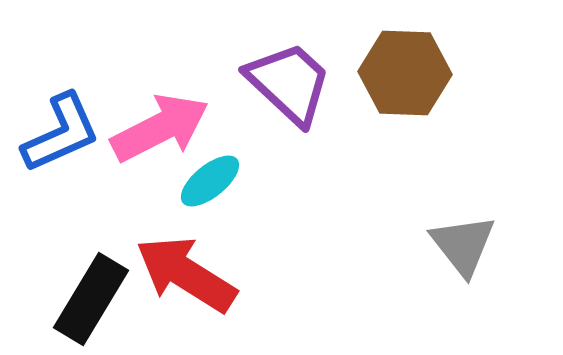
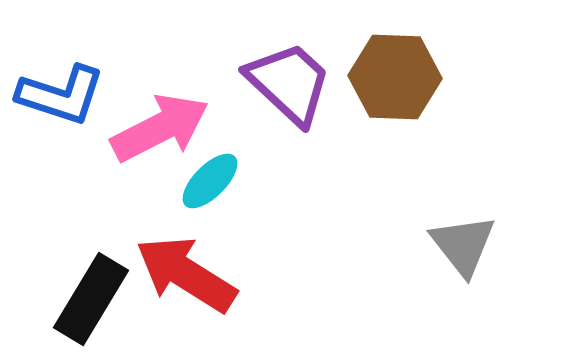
brown hexagon: moved 10 px left, 4 px down
blue L-shape: moved 38 px up; rotated 42 degrees clockwise
cyan ellipse: rotated 6 degrees counterclockwise
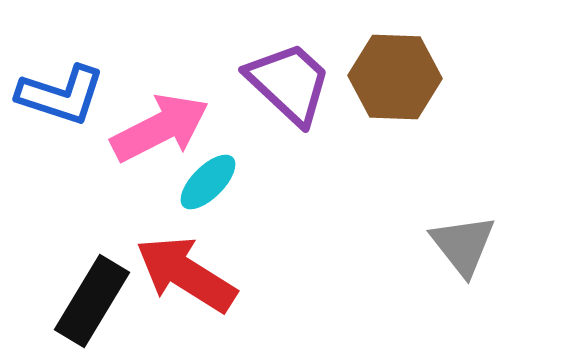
cyan ellipse: moved 2 px left, 1 px down
black rectangle: moved 1 px right, 2 px down
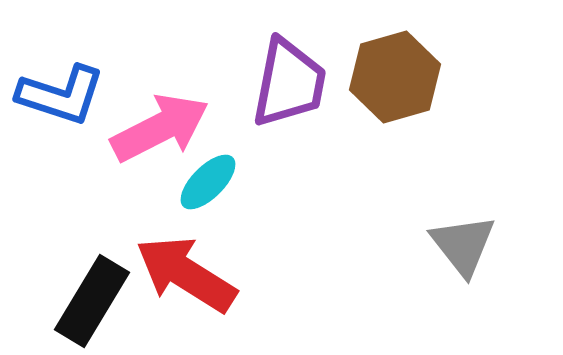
brown hexagon: rotated 18 degrees counterclockwise
purple trapezoid: rotated 58 degrees clockwise
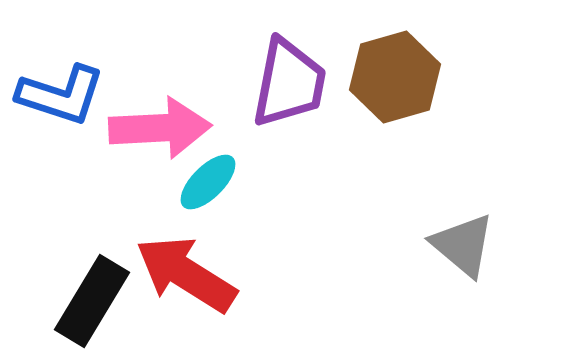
pink arrow: rotated 24 degrees clockwise
gray triangle: rotated 12 degrees counterclockwise
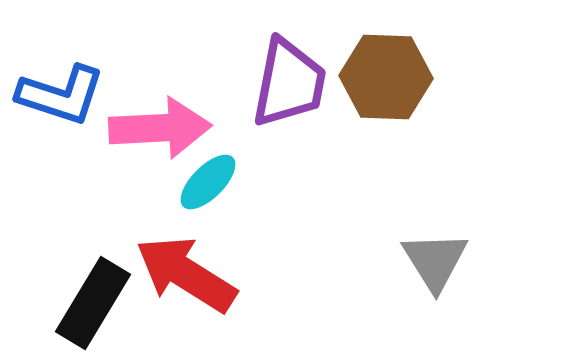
brown hexagon: moved 9 px left; rotated 18 degrees clockwise
gray triangle: moved 28 px left, 16 px down; rotated 18 degrees clockwise
black rectangle: moved 1 px right, 2 px down
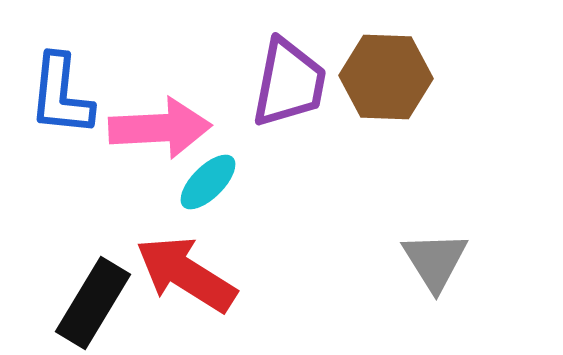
blue L-shape: rotated 78 degrees clockwise
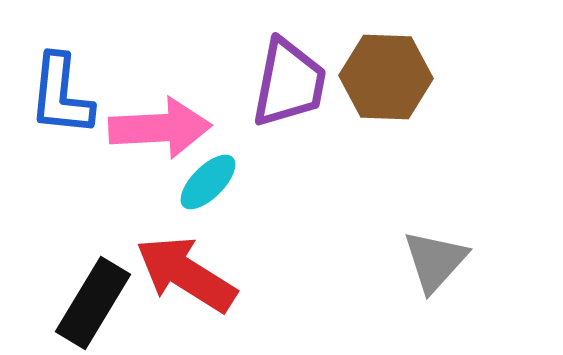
gray triangle: rotated 14 degrees clockwise
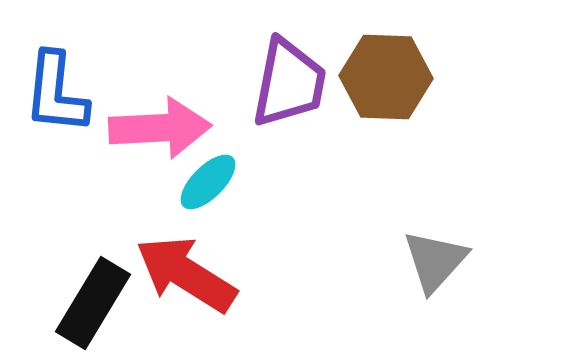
blue L-shape: moved 5 px left, 2 px up
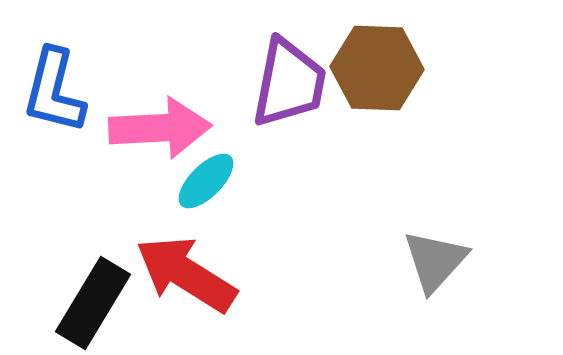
brown hexagon: moved 9 px left, 9 px up
blue L-shape: moved 2 px left, 2 px up; rotated 8 degrees clockwise
cyan ellipse: moved 2 px left, 1 px up
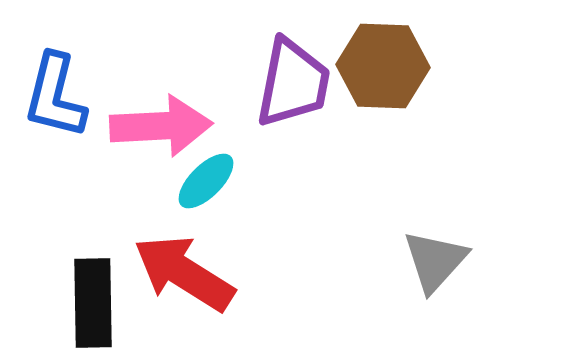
brown hexagon: moved 6 px right, 2 px up
purple trapezoid: moved 4 px right
blue L-shape: moved 1 px right, 5 px down
pink arrow: moved 1 px right, 2 px up
red arrow: moved 2 px left, 1 px up
black rectangle: rotated 32 degrees counterclockwise
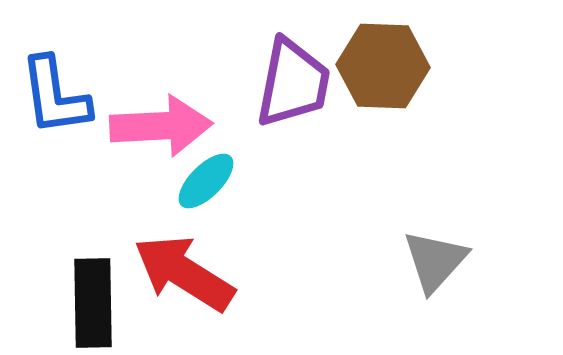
blue L-shape: rotated 22 degrees counterclockwise
